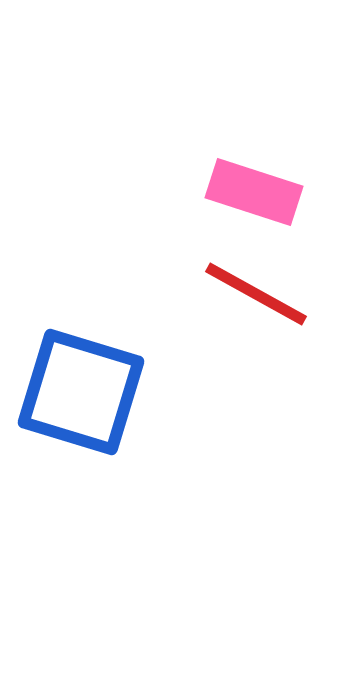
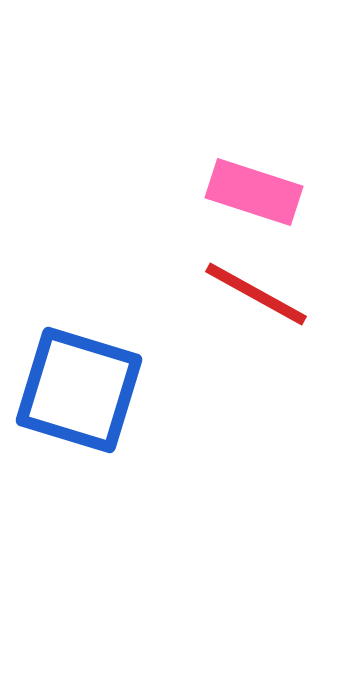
blue square: moved 2 px left, 2 px up
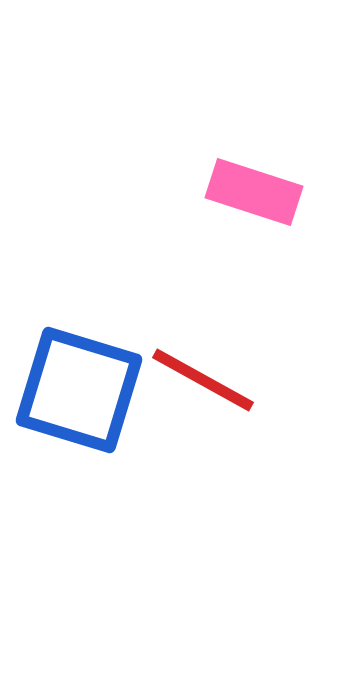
red line: moved 53 px left, 86 px down
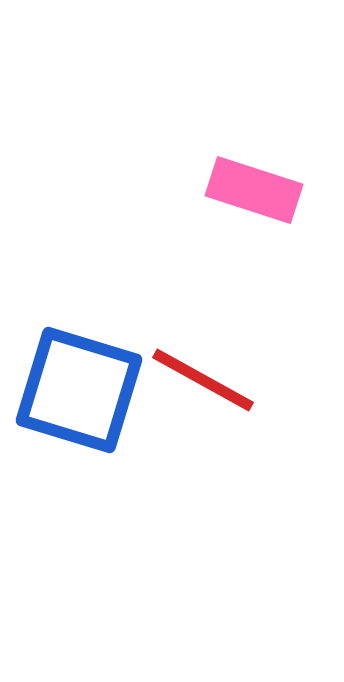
pink rectangle: moved 2 px up
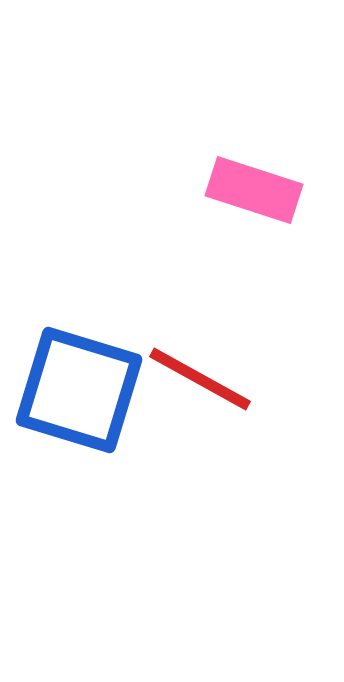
red line: moved 3 px left, 1 px up
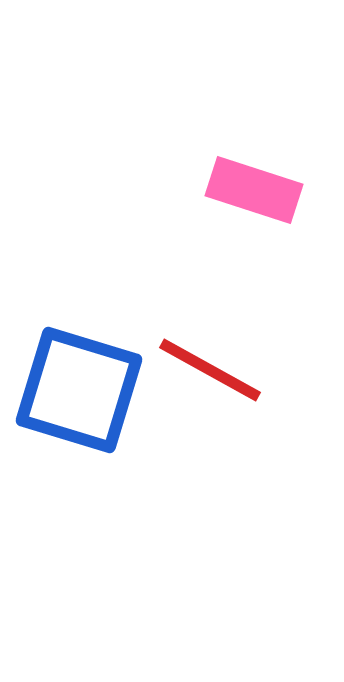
red line: moved 10 px right, 9 px up
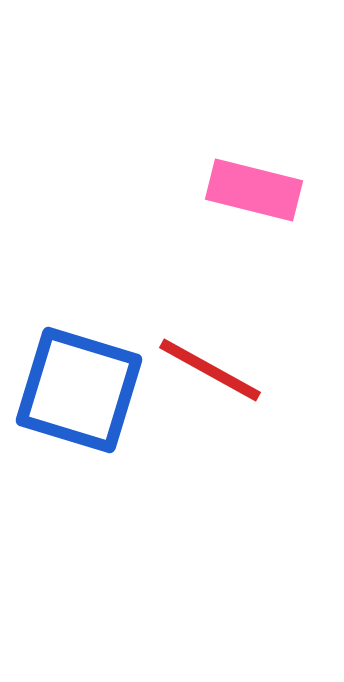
pink rectangle: rotated 4 degrees counterclockwise
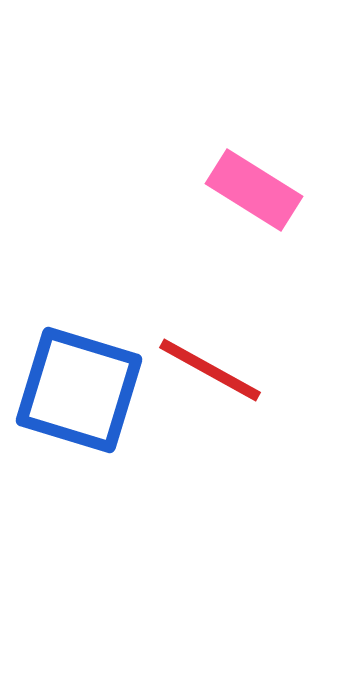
pink rectangle: rotated 18 degrees clockwise
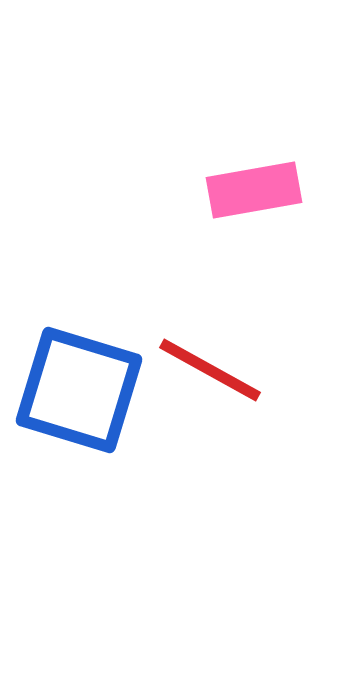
pink rectangle: rotated 42 degrees counterclockwise
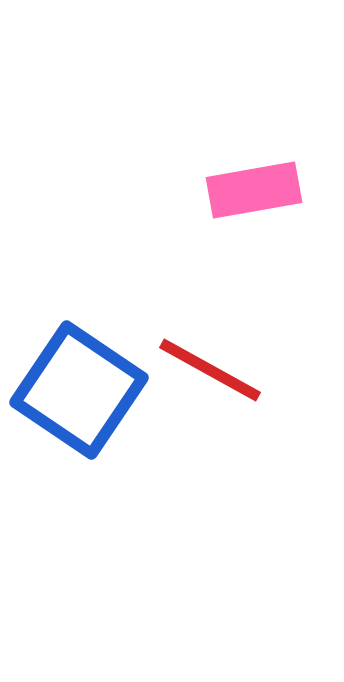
blue square: rotated 17 degrees clockwise
